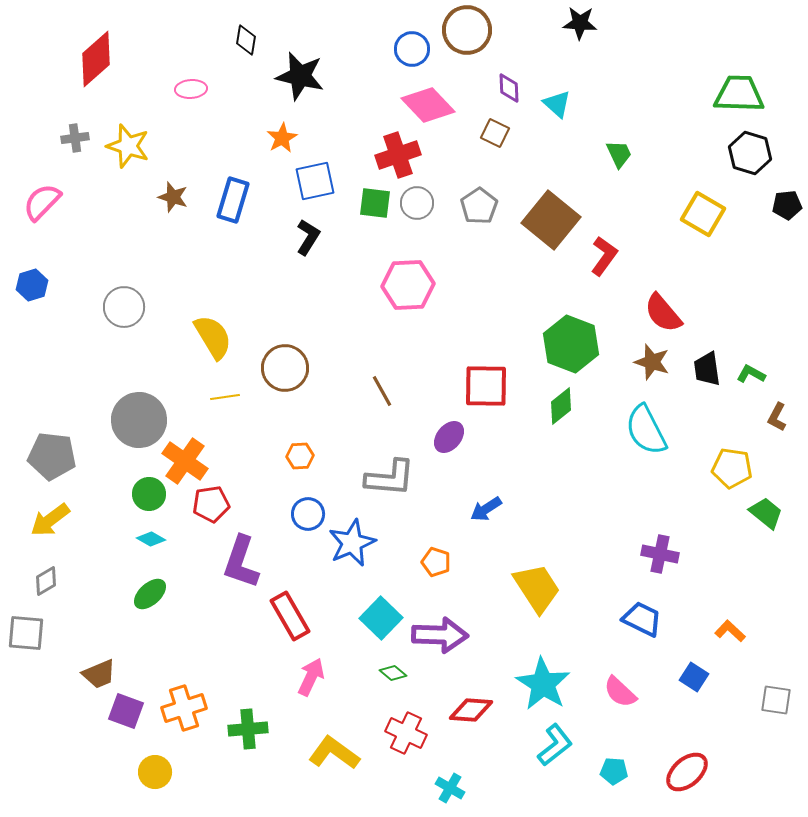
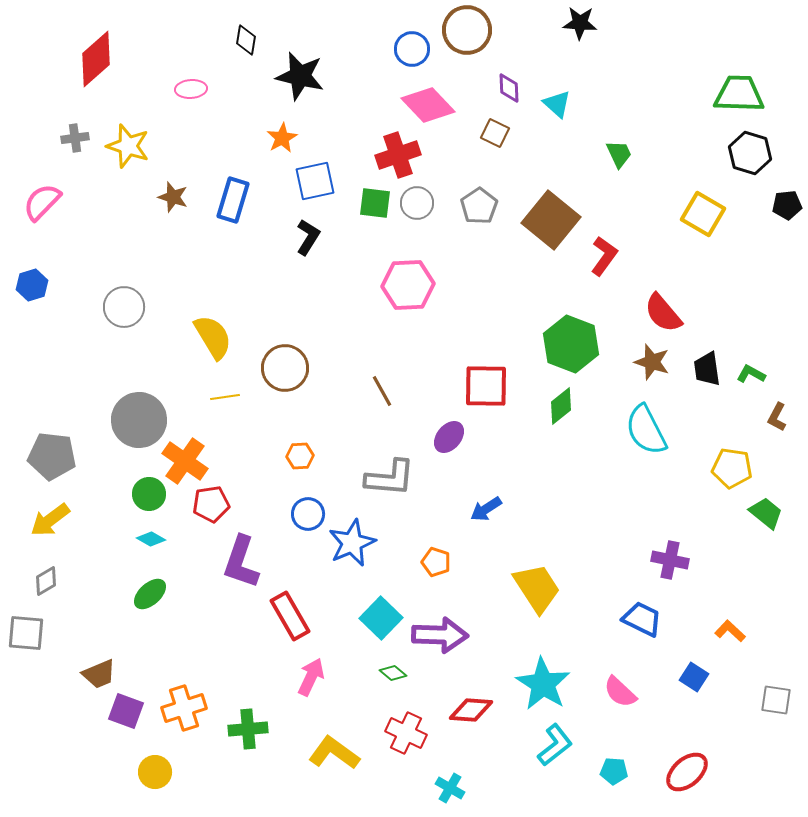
purple cross at (660, 554): moved 10 px right, 6 px down
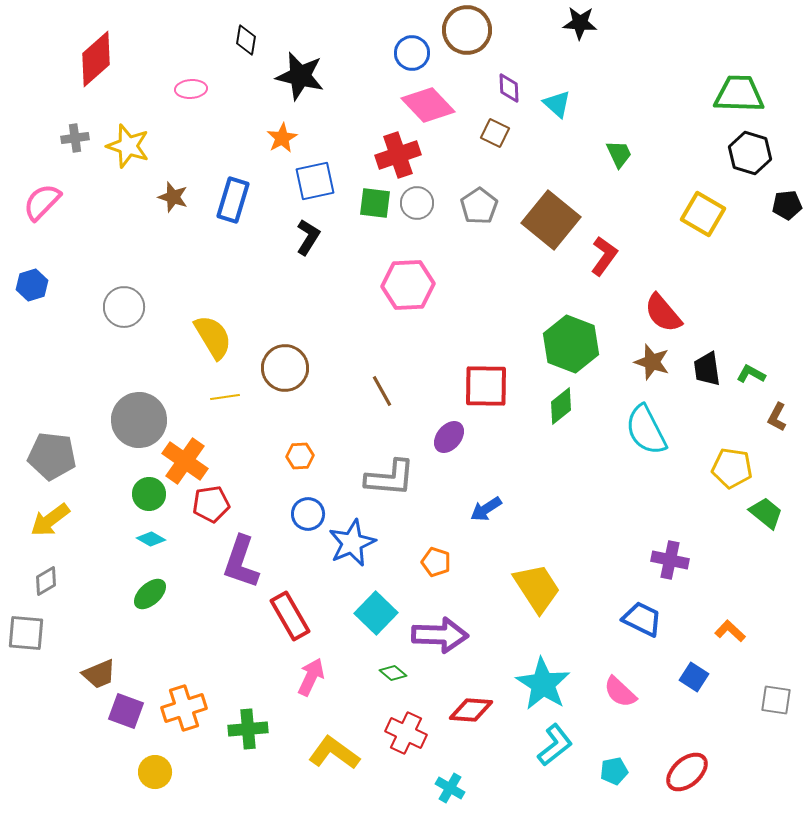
blue circle at (412, 49): moved 4 px down
cyan square at (381, 618): moved 5 px left, 5 px up
cyan pentagon at (614, 771): rotated 16 degrees counterclockwise
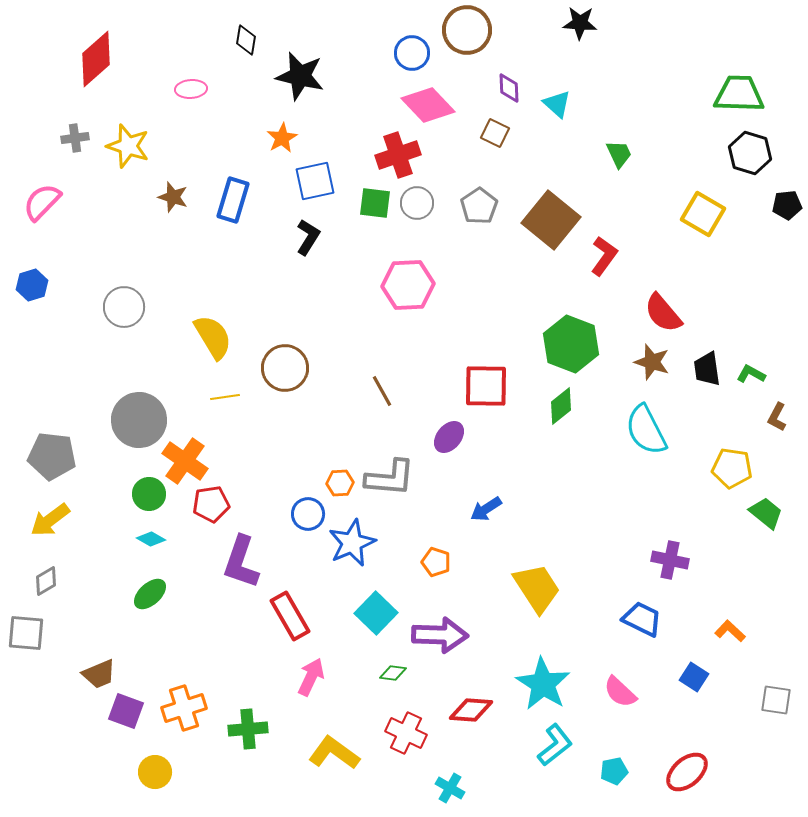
orange hexagon at (300, 456): moved 40 px right, 27 px down
green diamond at (393, 673): rotated 32 degrees counterclockwise
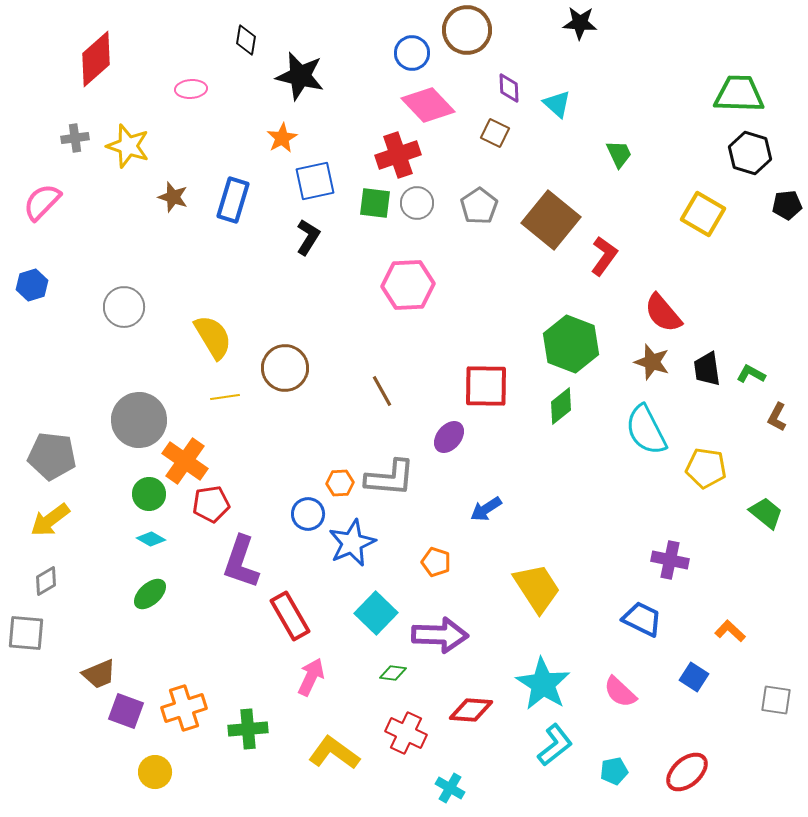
yellow pentagon at (732, 468): moved 26 px left
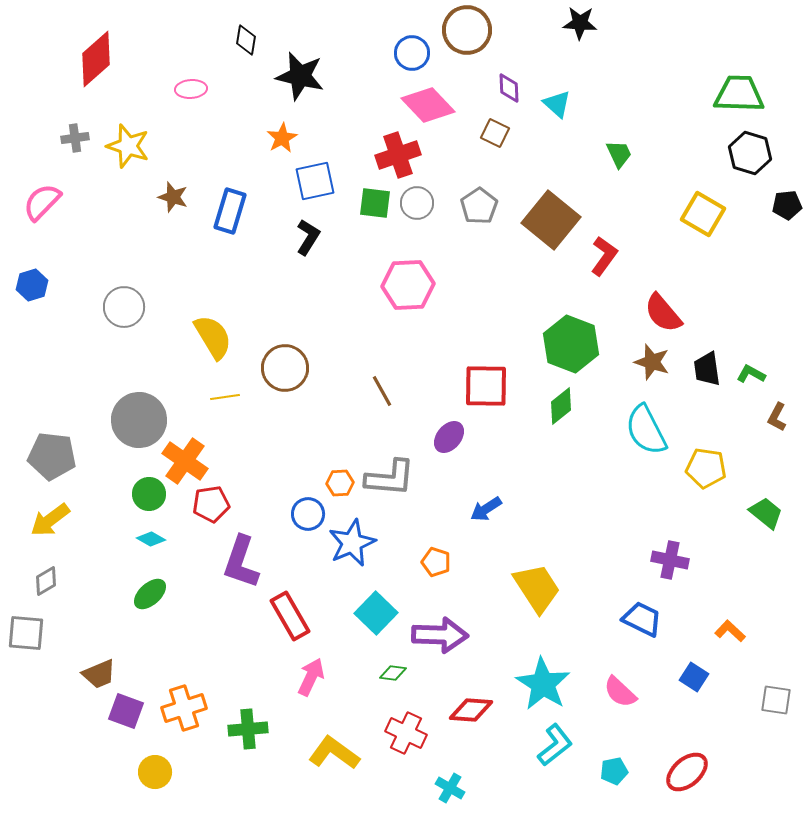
blue rectangle at (233, 200): moved 3 px left, 11 px down
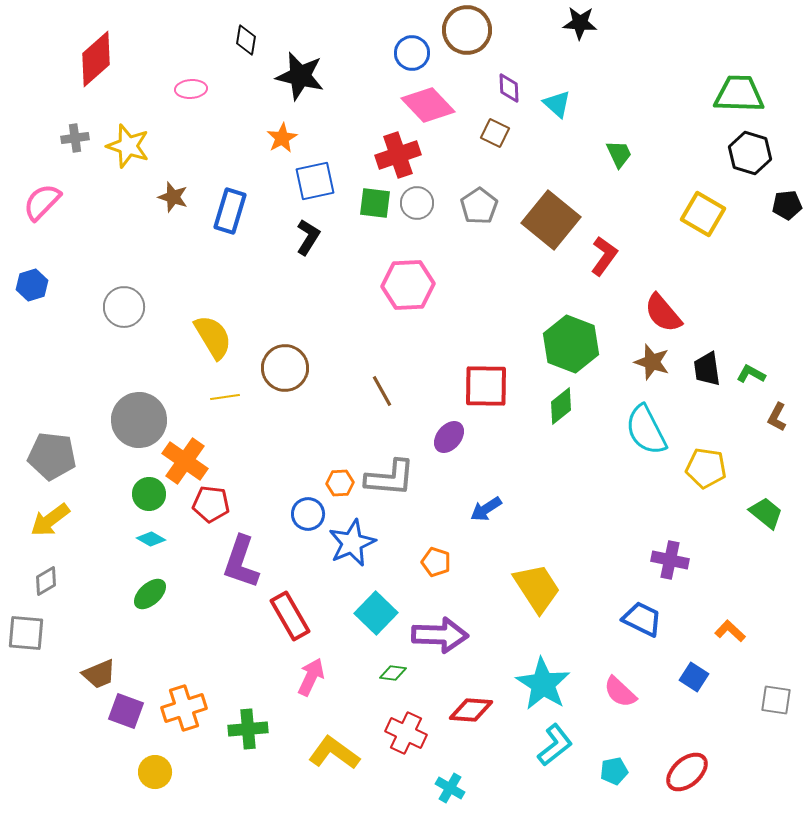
red pentagon at (211, 504): rotated 15 degrees clockwise
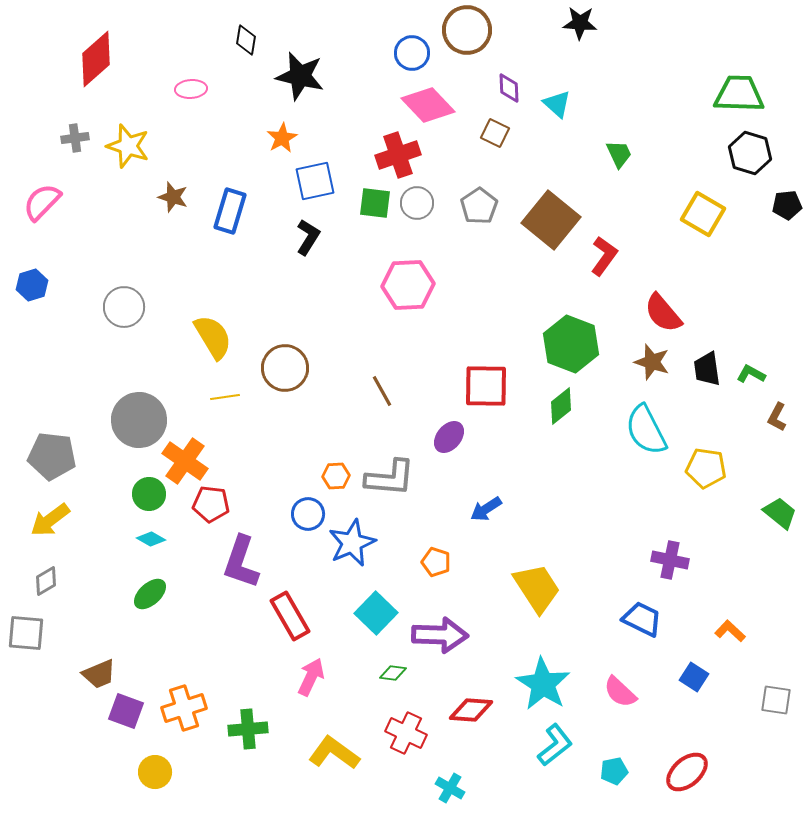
orange hexagon at (340, 483): moved 4 px left, 7 px up
green trapezoid at (766, 513): moved 14 px right
